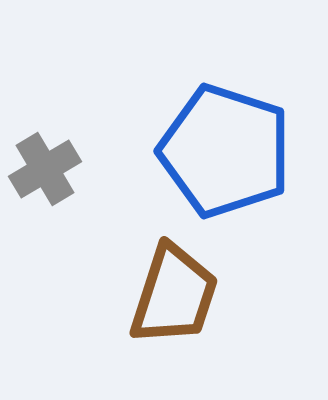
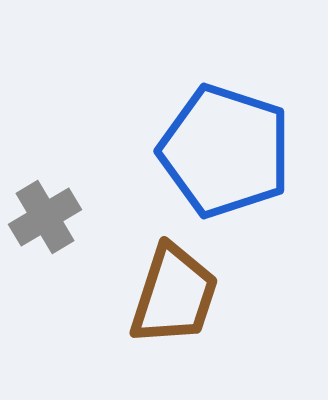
gray cross: moved 48 px down
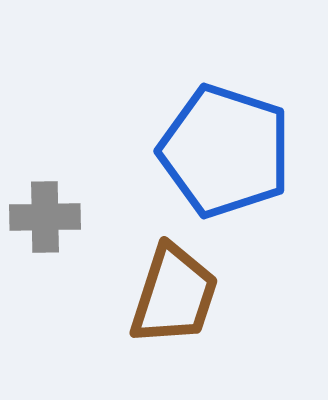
gray cross: rotated 30 degrees clockwise
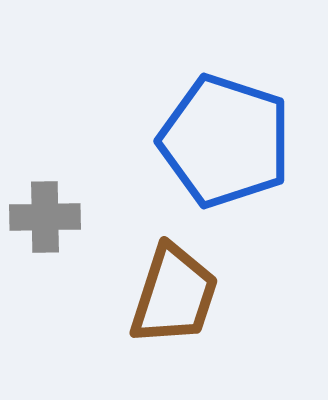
blue pentagon: moved 10 px up
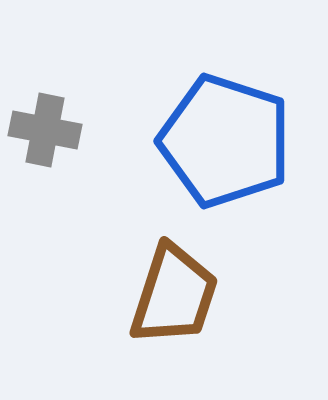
gray cross: moved 87 px up; rotated 12 degrees clockwise
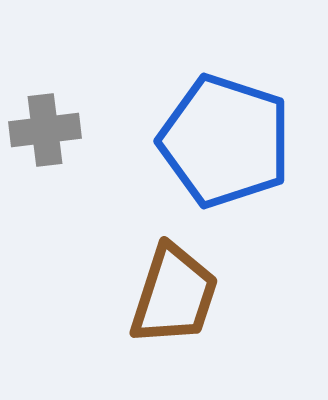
gray cross: rotated 18 degrees counterclockwise
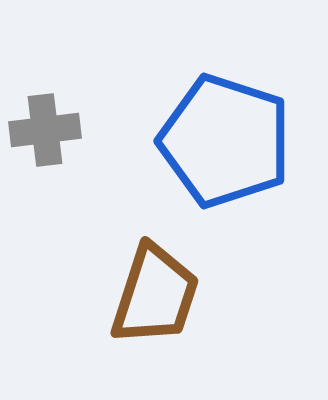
brown trapezoid: moved 19 px left
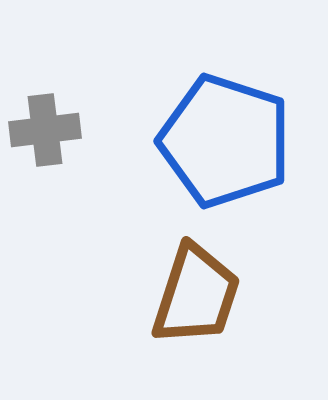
brown trapezoid: moved 41 px right
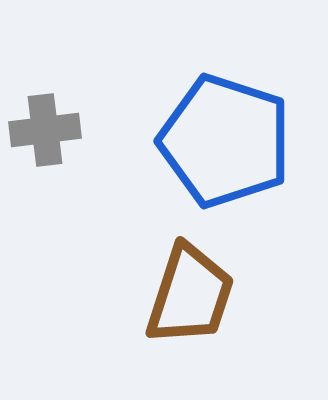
brown trapezoid: moved 6 px left
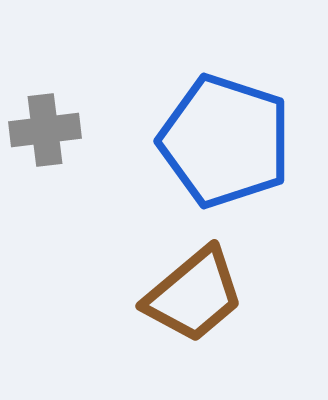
brown trapezoid: moved 4 px right; rotated 32 degrees clockwise
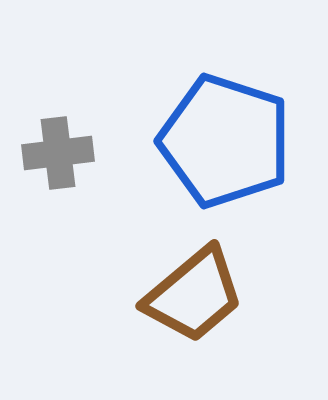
gray cross: moved 13 px right, 23 px down
